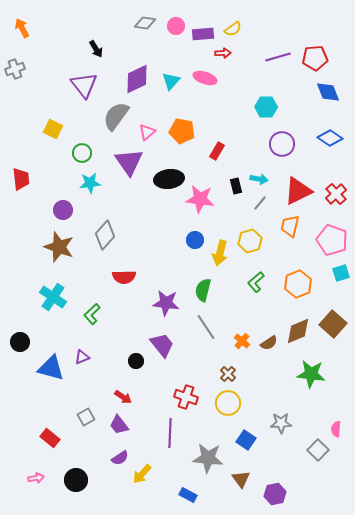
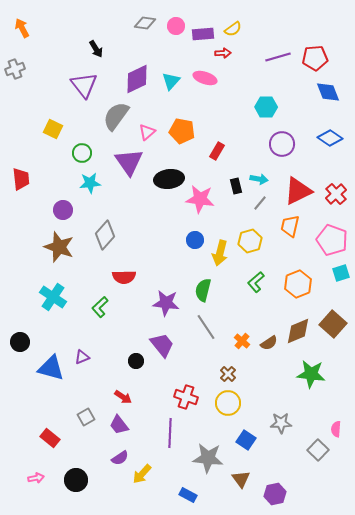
green L-shape at (92, 314): moved 8 px right, 7 px up
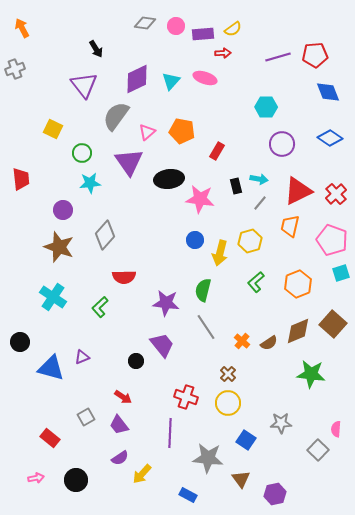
red pentagon at (315, 58): moved 3 px up
